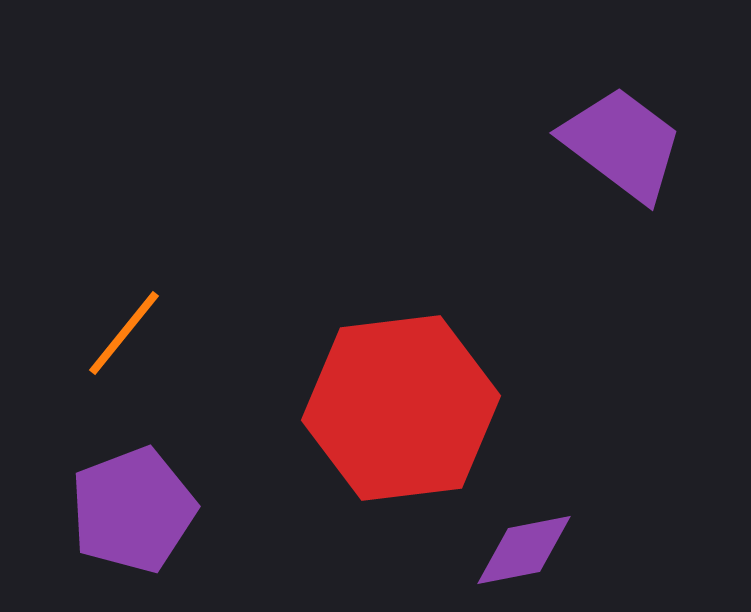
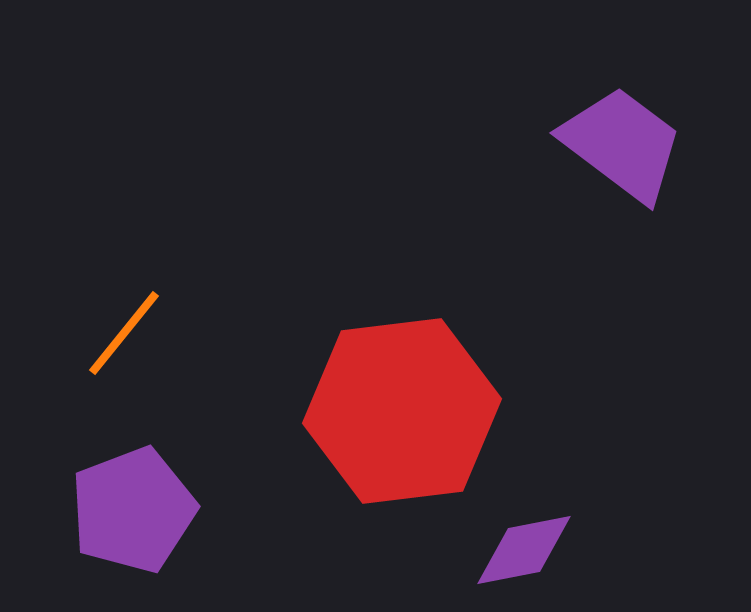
red hexagon: moved 1 px right, 3 px down
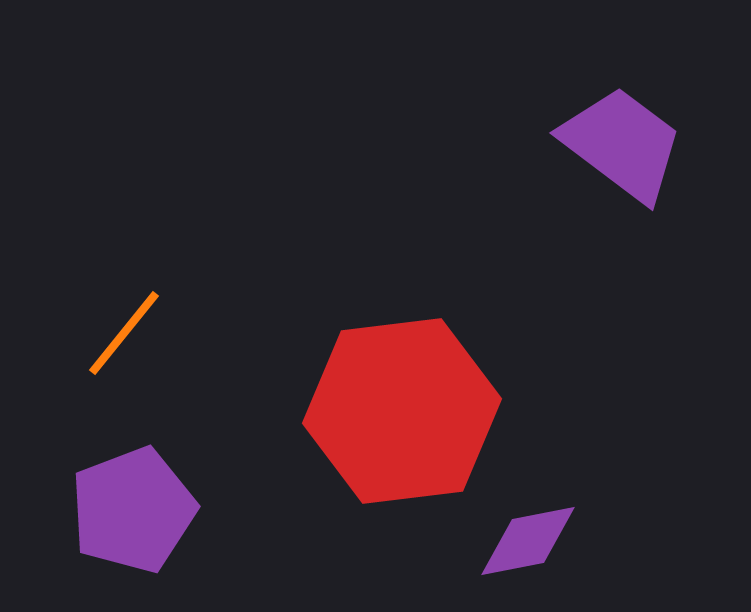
purple diamond: moved 4 px right, 9 px up
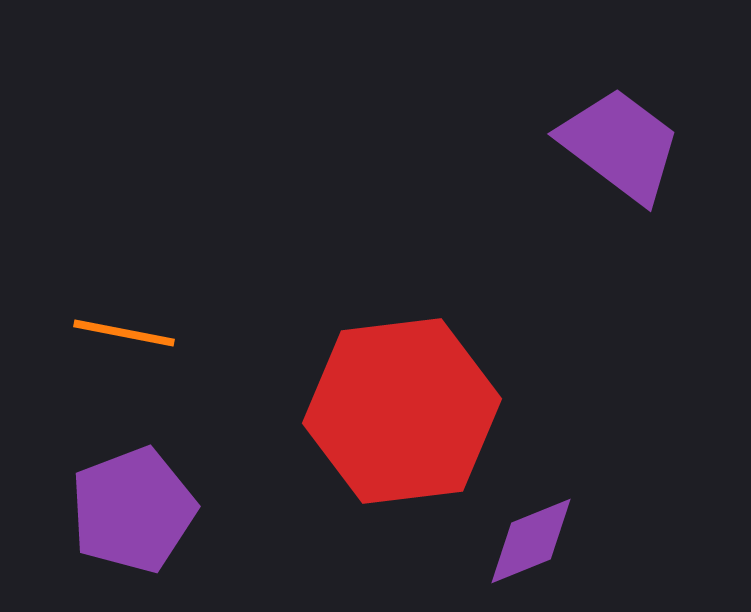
purple trapezoid: moved 2 px left, 1 px down
orange line: rotated 62 degrees clockwise
purple diamond: moved 3 px right; rotated 11 degrees counterclockwise
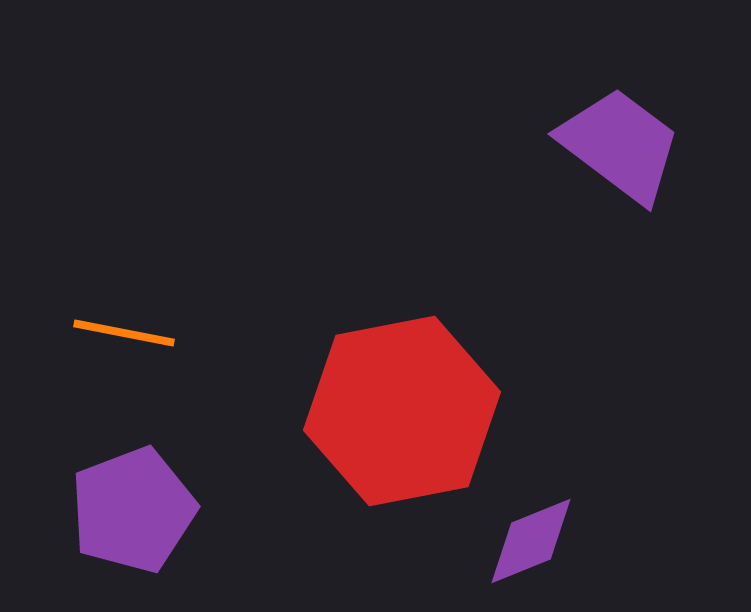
red hexagon: rotated 4 degrees counterclockwise
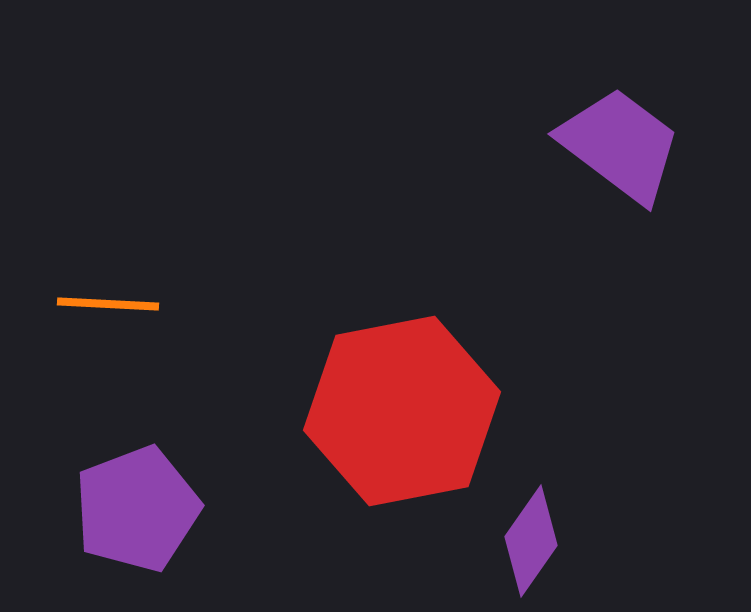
orange line: moved 16 px left, 29 px up; rotated 8 degrees counterclockwise
purple pentagon: moved 4 px right, 1 px up
purple diamond: rotated 33 degrees counterclockwise
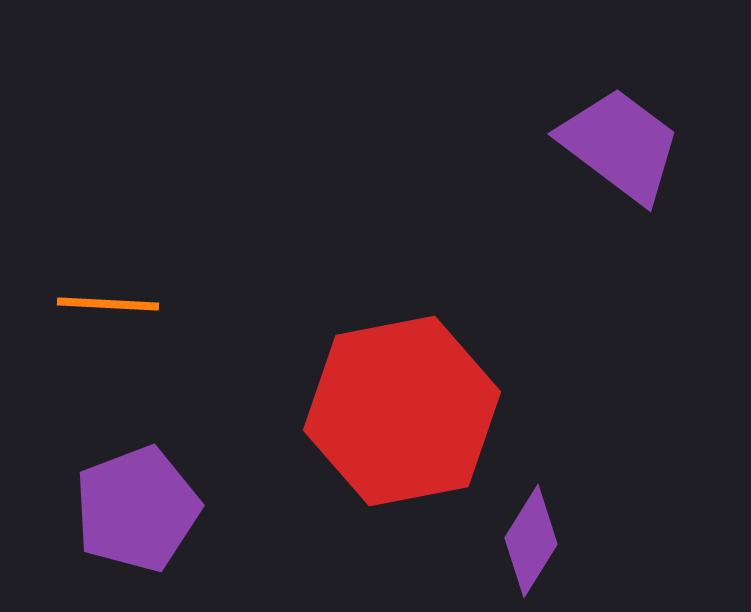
purple diamond: rotated 3 degrees counterclockwise
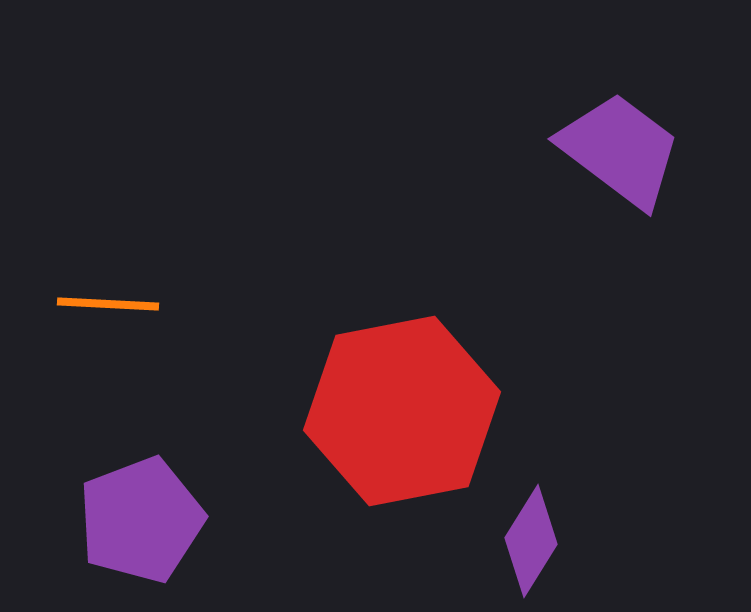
purple trapezoid: moved 5 px down
purple pentagon: moved 4 px right, 11 px down
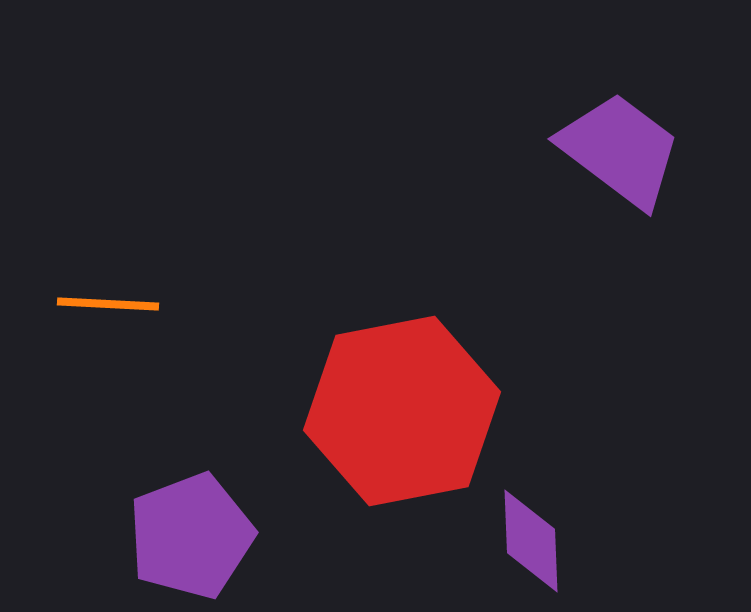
purple pentagon: moved 50 px right, 16 px down
purple diamond: rotated 34 degrees counterclockwise
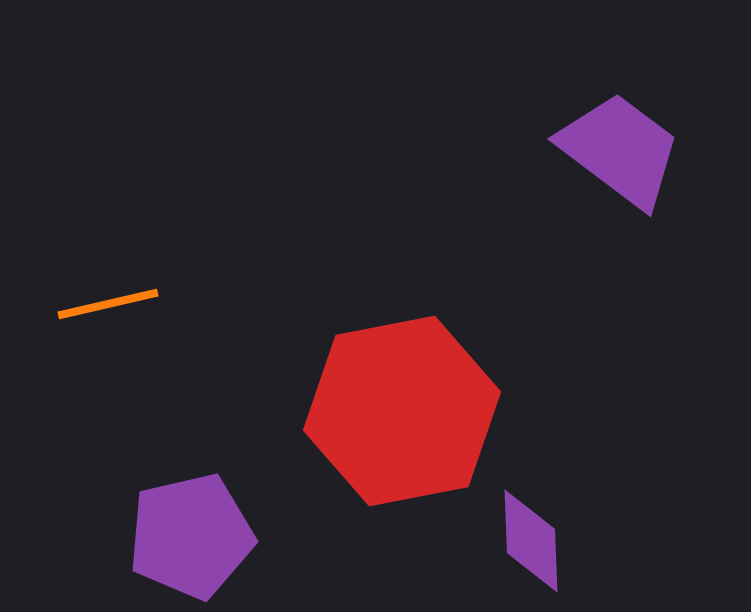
orange line: rotated 16 degrees counterclockwise
purple pentagon: rotated 8 degrees clockwise
